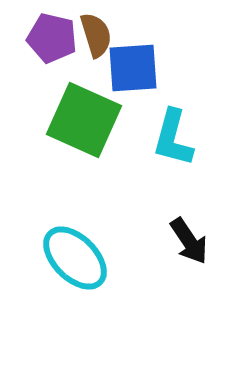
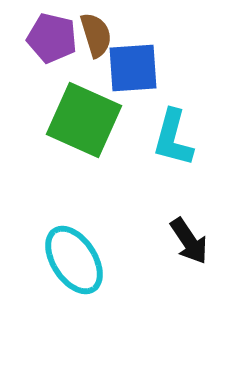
cyan ellipse: moved 1 px left, 2 px down; rotated 12 degrees clockwise
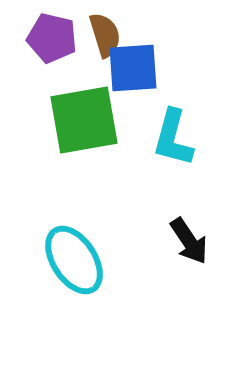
brown semicircle: moved 9 px right
green square: rotated 34 degrees counterclockwise
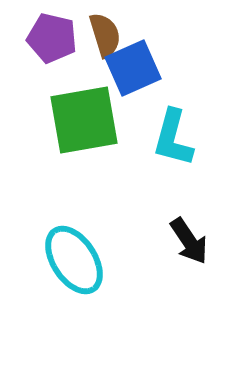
blue square: rotated 20 degrees counterclockwise
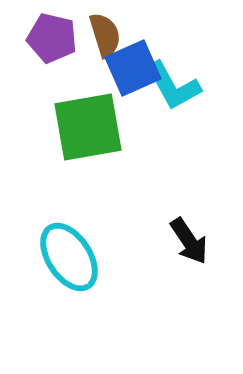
green square: moved 4 px right, 7 px down
cyan L-shape: moved 52 px up; rotated 44 degrees counterclockwise
cyan ellipse: moved 5 px left, 3 px up
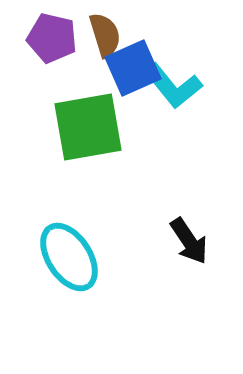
cyan L-shape: rotated 10 degrees counterclockwise
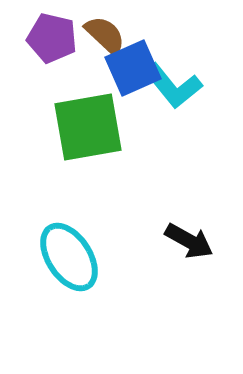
brown semicircle: rotated 30 degrees counterclockwise
black arrow: rotated 27 degrees counterclockwise
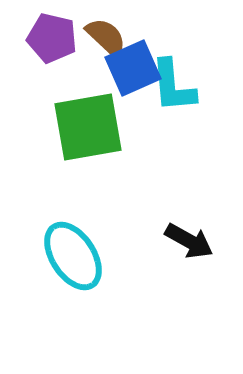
brown semicircle: moved 1 px right, 2 px down
cyan L-shape: rotated 34 degrees clockwise
cyan ellipse: moved 4 px right, 1 px up
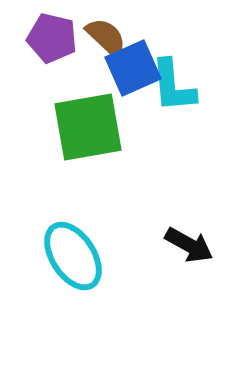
black arrow: moved 4 px down
